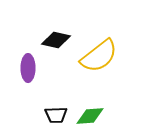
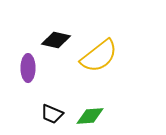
black trapezoid: moved 4 px left, 1 px up; rotated 25 degrees clockwise
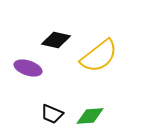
purple ellipse: rotated 72 degrees counterclockwise
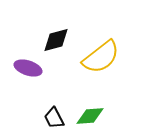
black diamond: rotated 28 degrees counterclockwise
yellow semicircle: moved 2 px right, 1 px down
black trapezoid: moved 2 px right, 4 px down; rotated 40 degrees clockwise
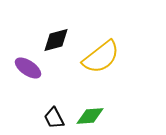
purple ellipse: rotated 16 degrees clockwise
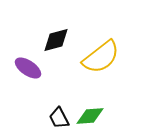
black trapezoid: moved 5 px right
